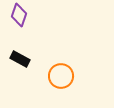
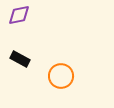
purple diamond: rotated 60 degrees clockwise
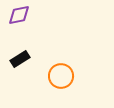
black rectangle: rotated 60 degrees counterclockwise
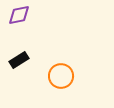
black rectangle: moved 1 px left, 1 px down
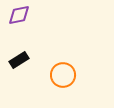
orange circle: moved 2 px right, 1 px up
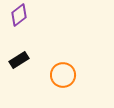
purple diamond: rotated 25 degrees counterclockwise
